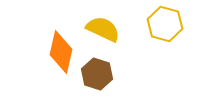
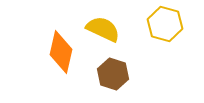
brown hexagon: moved 16 px right
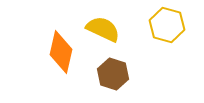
yellow hexagon: moved 2 px right, 1 px down
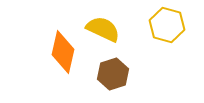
orange diamond: moved 2 px right
brown hexagon: rotated 24 degrees clockwise
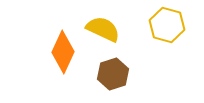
orange diamond: rotated 12 degrees clockwise
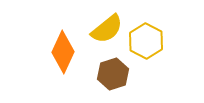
yellow hexagon: moved 21 px left, 16 px down; rotated 12 degrees clockwise
yellow semicircle: moved 4 px right; rotated 116 degrees clockwise
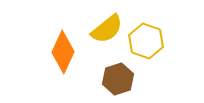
yellow hexagon: rotated 8 degrees counterclockwise
brown hexagon: moved 5 px right, 5 px down
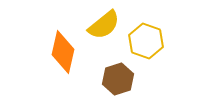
yellow semicircle: moved 3 px left, 4 px up
orange diamond: rotated 12 degrees counterclockwise
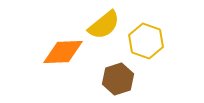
orange diamond: rotated 75 degrees clockwise
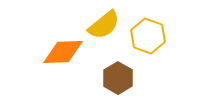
yellow hexagon: moved 2 px right, 5 px up
brown hexagon: moved 1 px up; rotated 12 degrees counterclockwise
